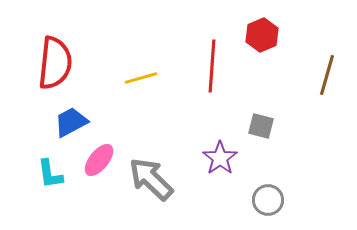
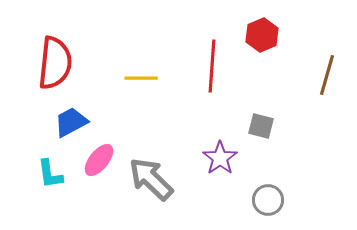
yellow line: rotated 16 degrees clockwise
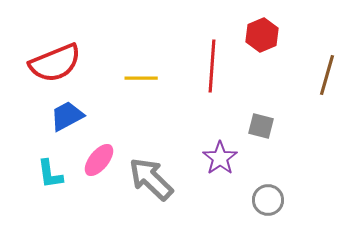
red semicircle: rotated 62 degrees clockwise
blue trapezoid: moved 4 px left, 6 px up
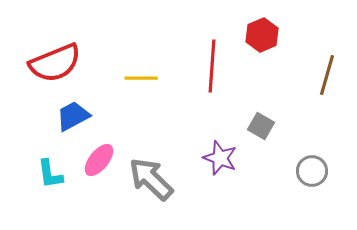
blue trapezoid: moved 6 px right
gray square: rotated 16 degrees clockwise
purple star: rotated 16 degrees counterclockwise
gray circle: moved 44 px right, 29 px up
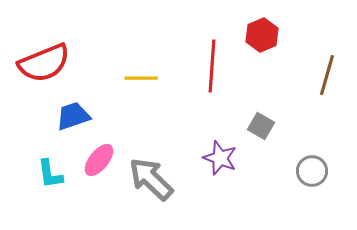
red semicircle: moved 11 px left
blue trapezoid: rotated 9 degrees clockwise
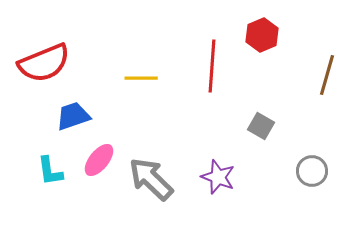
purple star: moved 2 px left, 19 px down
cyan L-shape: moved 3 px up
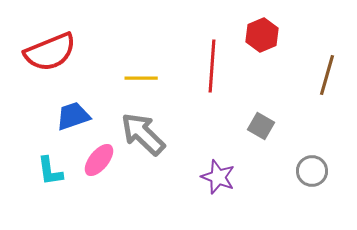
red semicircle: moved 6 px right, 11 px up
gray arrow: moved 8 px left, 45 px up
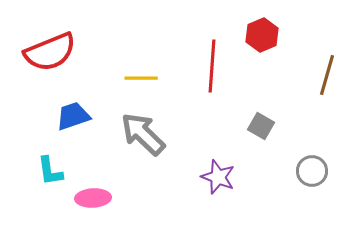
pink ellipse: moved 6 px left, 38 px down; rotated 48 degrees clockwise
